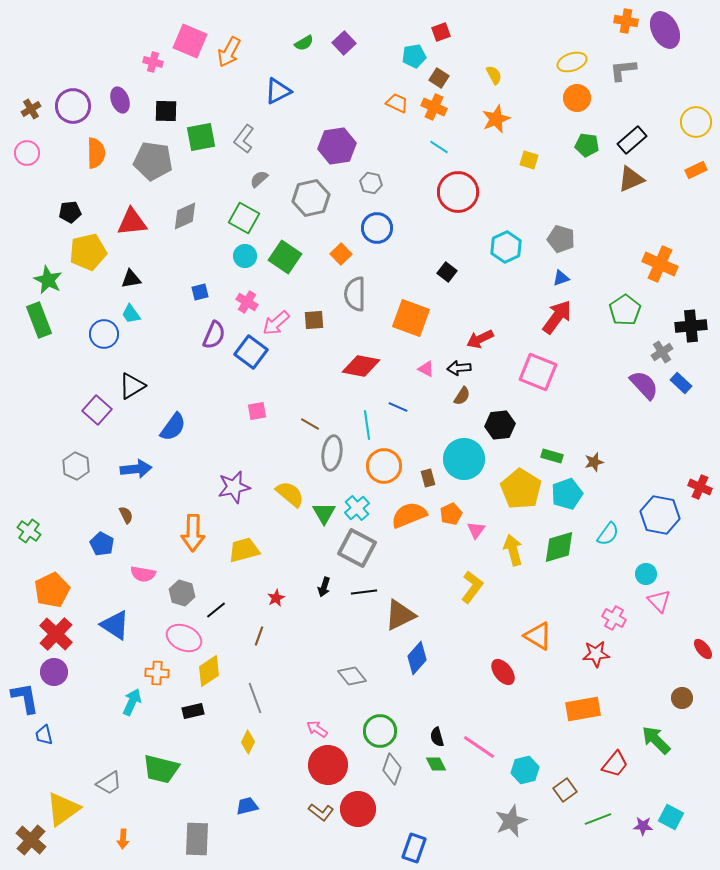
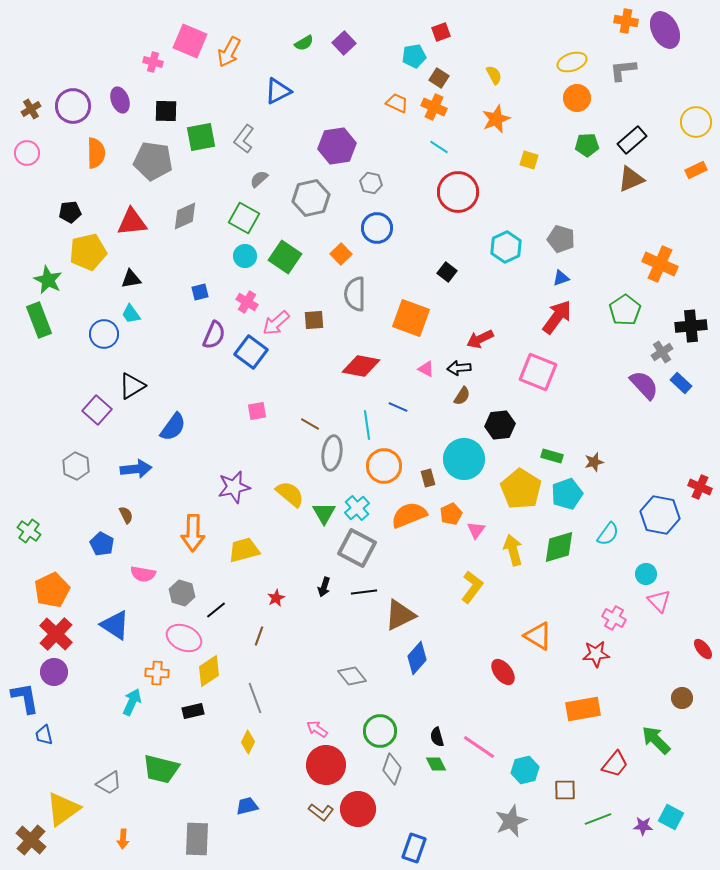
green pentagon at (587, 145): rotated 10 degrees counterclockwise
red circle at (328, 765): moved 2 px left
brown square at (565, 790): rotated 35 degrees clockwise
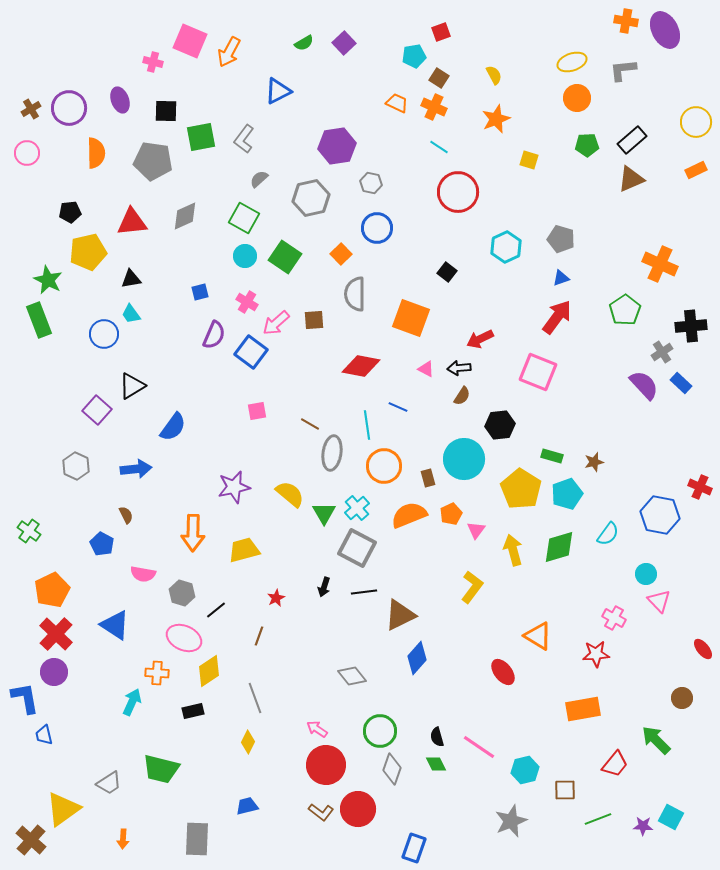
purple circle at (73, 106): moved 4 px left, 2 px down
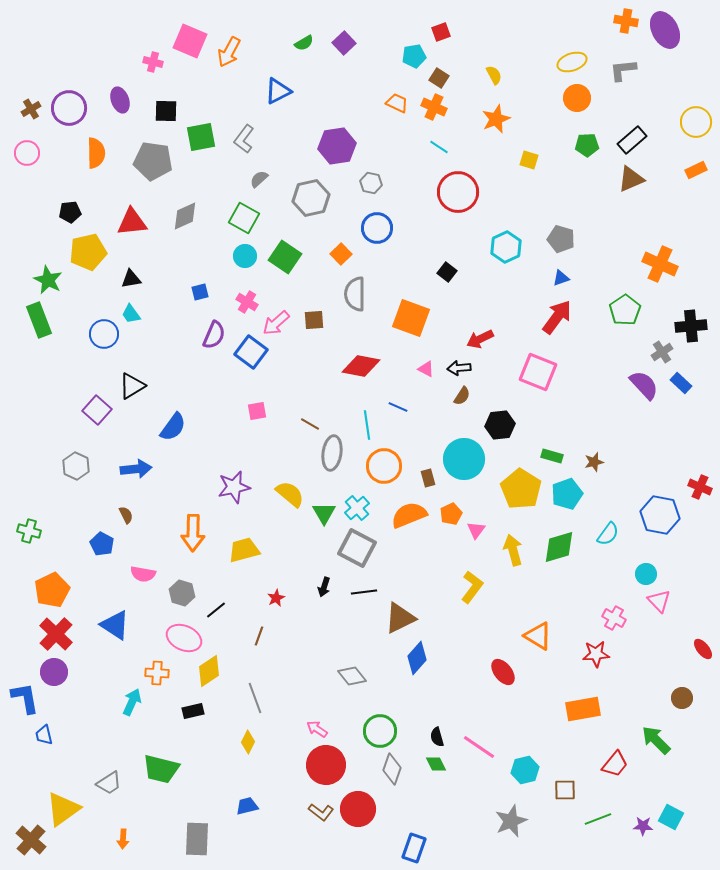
green cross at (29, 531): rotated 20 degrees counterclockwise
brown triangle at (400, 615): moved 3 px down
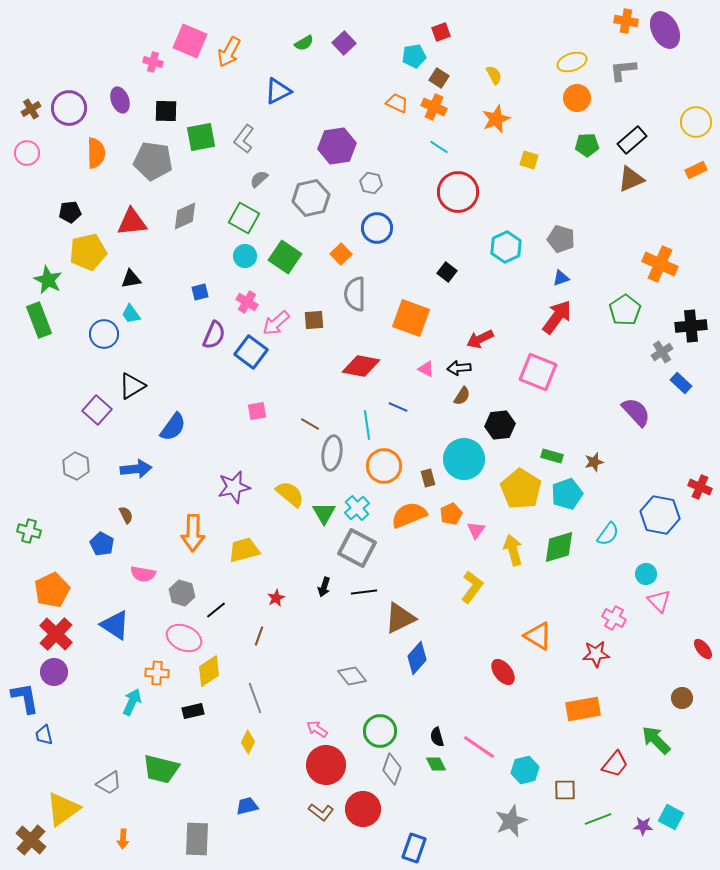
purple semicircle at (644, 385): moved 8 px left, 27 px down
red circle at (358, 809): moved 5 px right
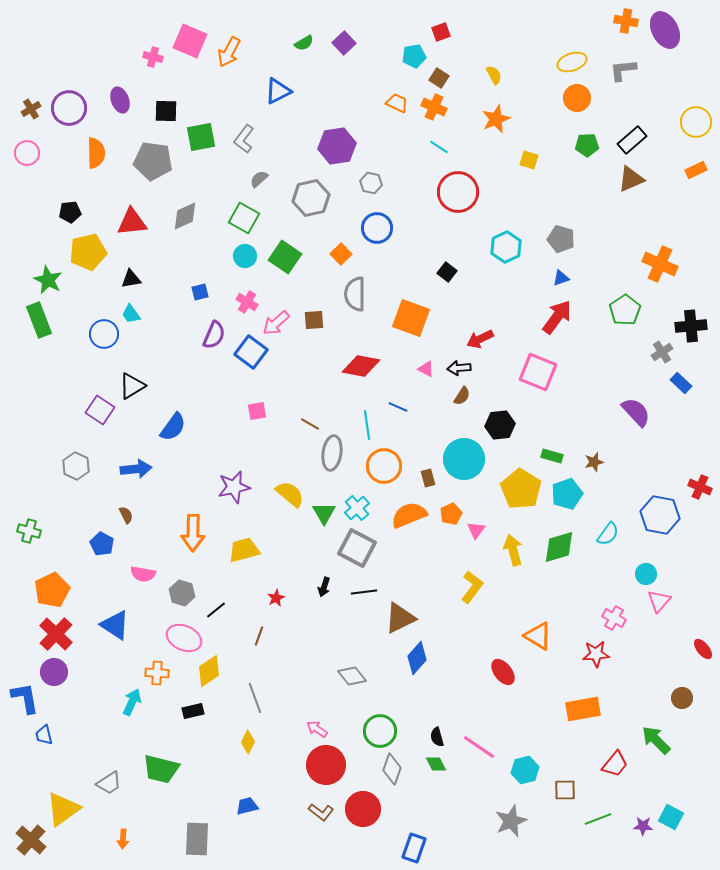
pink cross at (153, 62): moved 5 px up
purple square at (97, 410): moved 3 px right; rotated 8 degrees counterclockwise
pink triangle at (659, 601): rotated 25 degrees clockwise
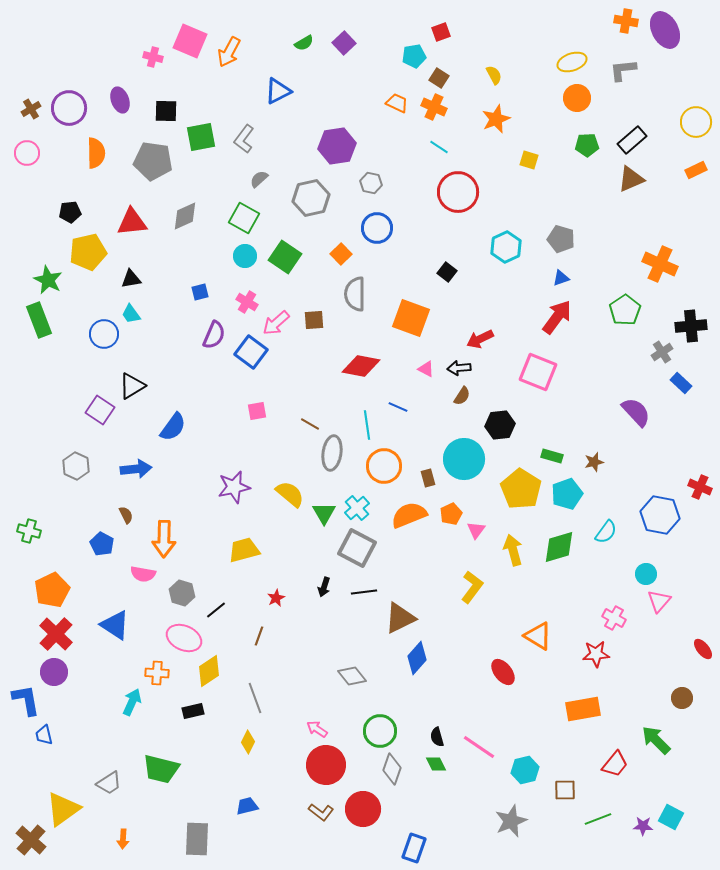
orange arrow at (193, 533): moved 29 px left, 6 px down
cyan semicircle at (608, 534): moved 2 px left, 2 px up
blue L-shape at (25, 698): moved 1 px right, 2 px down
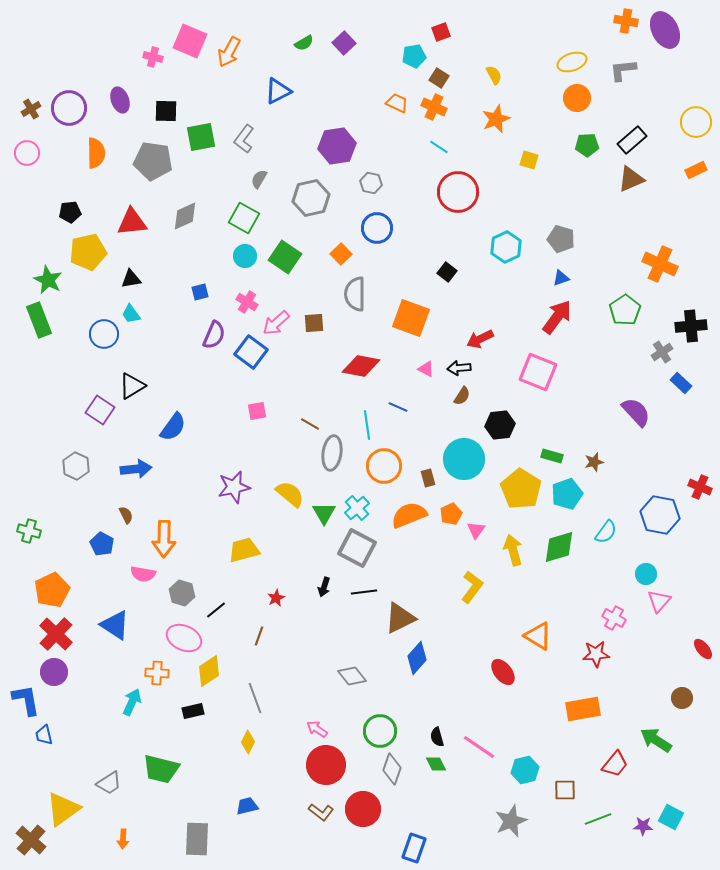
gray semicircle at (259, 179): rotated 18 degrees counterclockwise
brown square at (314, 320): moved 3 px down
green arrow at (656, 740): rotated 12 degrees counterclockwise
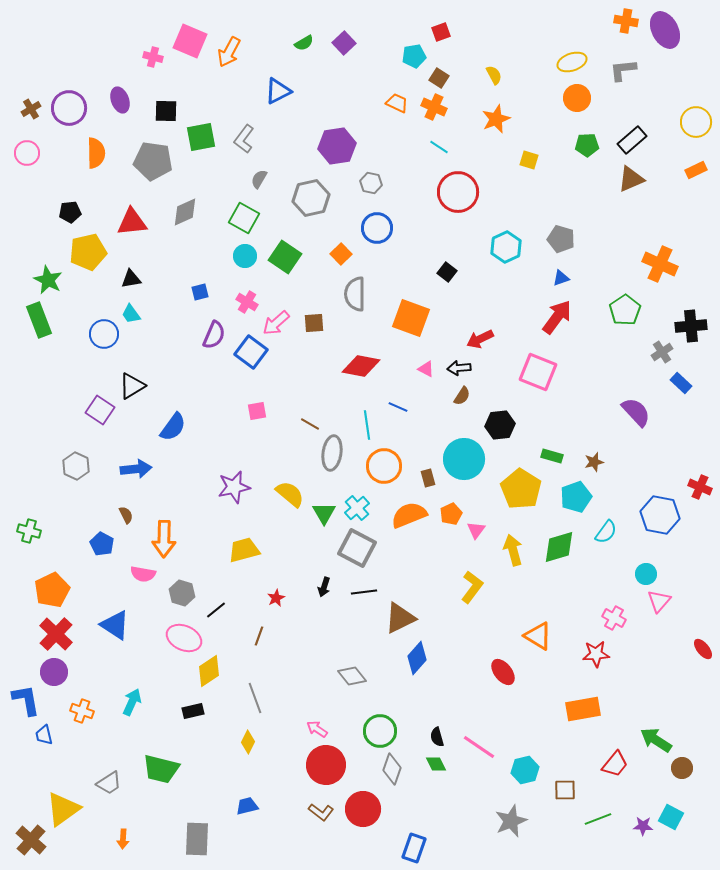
gray diamond at (185, 216): moved 4 px up
cyan pentagon at (567, 494): moved 9 px right, 3 px down
orange cross at (157, 673): moved 75 px left, 38 px down; rotated 15 degrees clockwise
brown circle at (682, 698): moved 70 px down
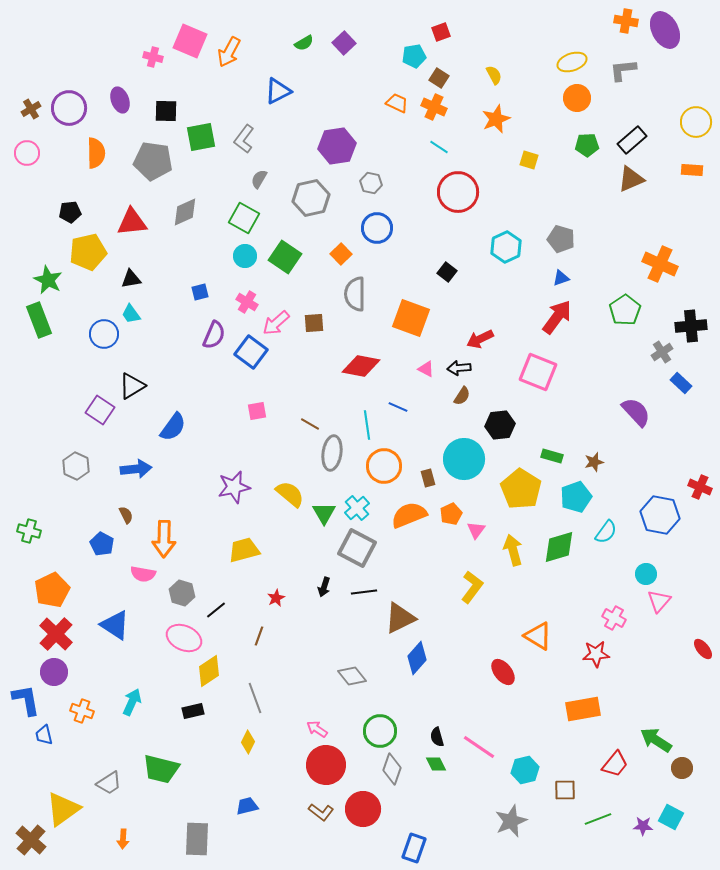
orange rectangle at (696, 170): moved 4 px left; rotated 30 degrees clockwise
